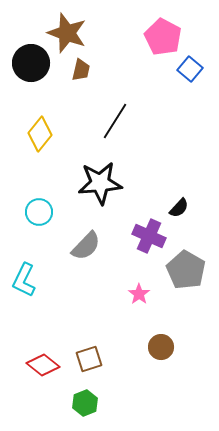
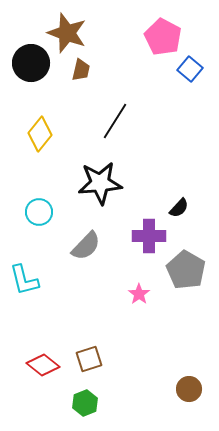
purple cross: rotated 24 degrees counterclockwise
cyan L-shape: rotated 40 degrees counterclockwise
brown circle: moved 28 px right, 42 px down
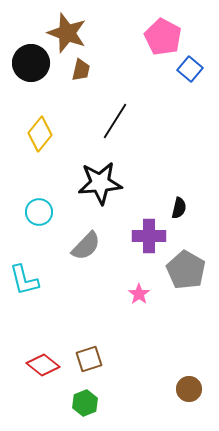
black semicircle: rotated 30 degrees counterclockwise
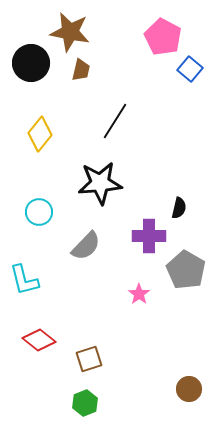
brown star: moved 3 px right, 1 px up; rotated 9 degrees counterclockwise
red diamond: moved 4 px left, 25 px up
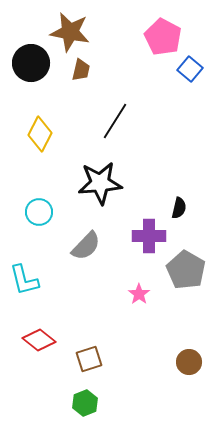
yellow diamond: rotated 12 degrees counterclockwise
brown circle: moved 27 px up
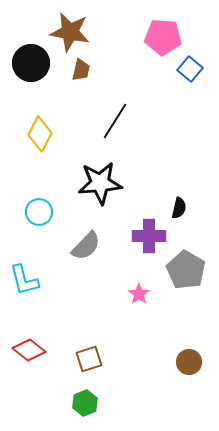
pink pentagon: rotated 24 degrees counterclockwise
red diamond: moved 10 px left, 10 px down
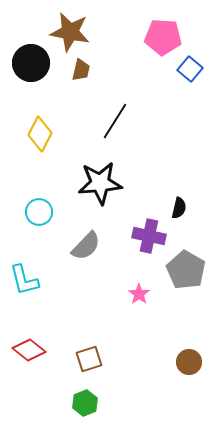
purple cross: rotated 12 degrees clockwise
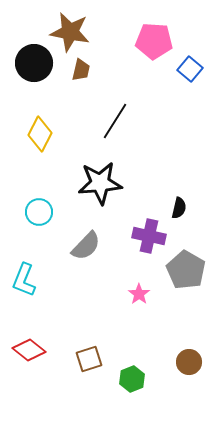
pink pentagon: moved 9 px left, 4 px down
black circle: moved 3 px right
cyan L-shape: rotated 36 degrees clockwise
green hexagon: moved 47 px right, 24 px up
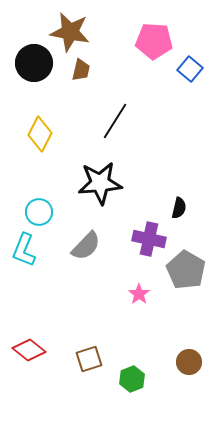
purple cross: moved 3 px down
cyan L-shape: moved 30 px up
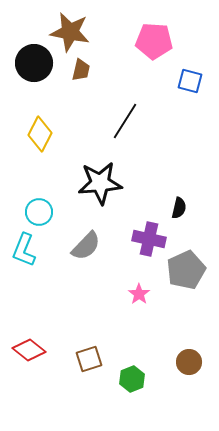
blue square: moved 12 px down; rotated 25 degrees counterclockwise
black line: moved 10 px right
gray pentagon: rotated 18 degrees clockwise
